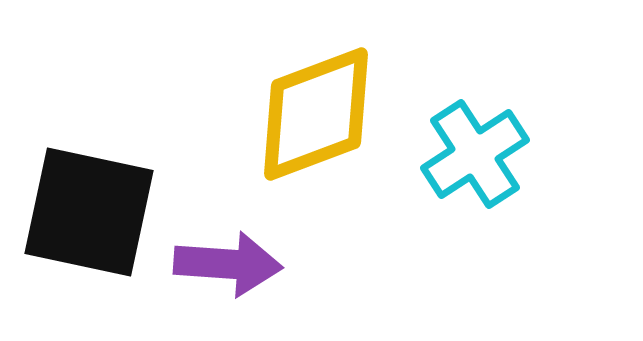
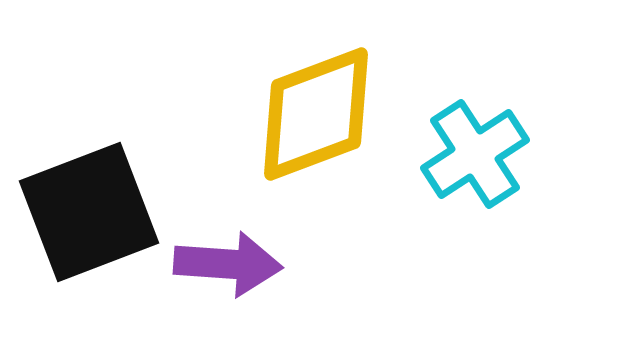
black square: rotated 33 degrees counterclockwise
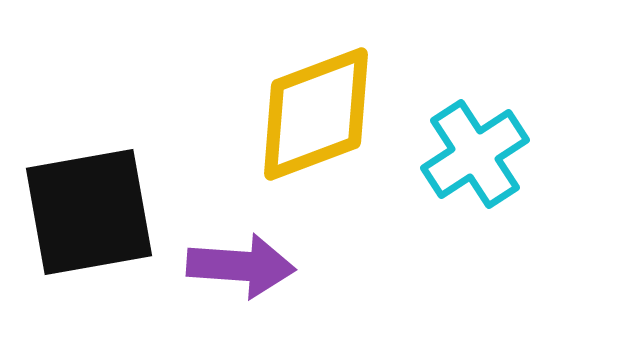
black square: rotated 11 degrees clockwise
purple arrow: moved 13 px right, 2 px down
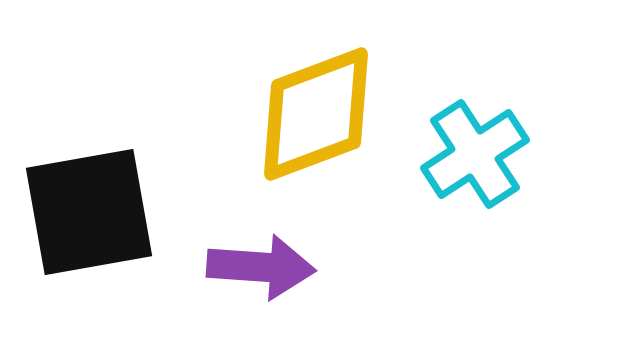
purple arrow: moved 20 px right, 1 px down
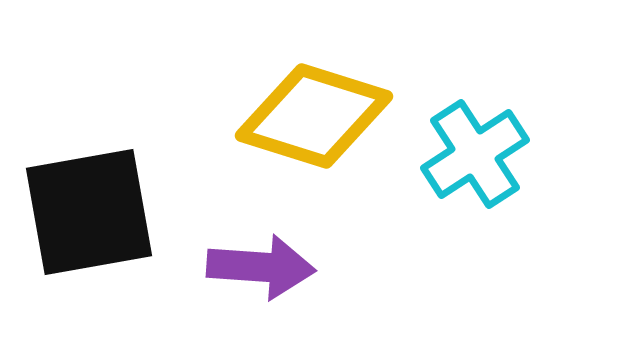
yellow diamond: moved 2 px left, 2 px down; rotated 38 degrees clockwise
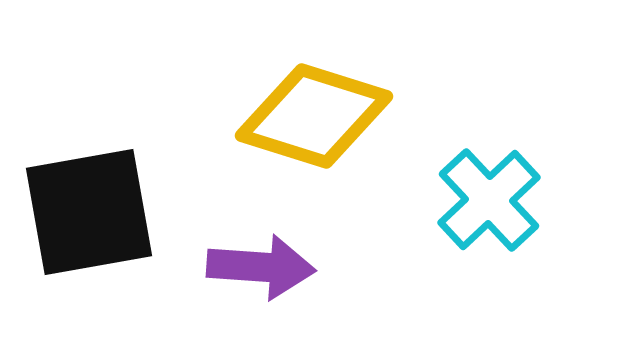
cyan cross: moved 14 px right, 46 px down; rotated 10 degrees counterclockwise
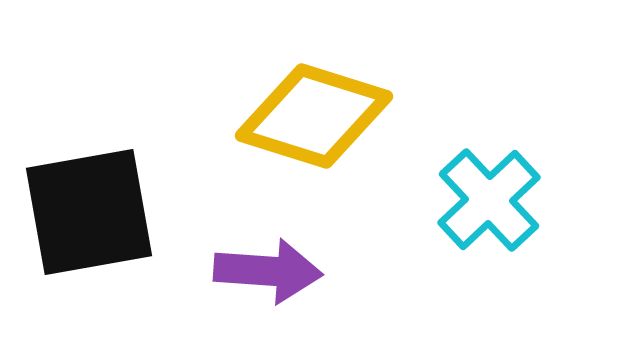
purple arrow: moved 7 px right, 4 px down
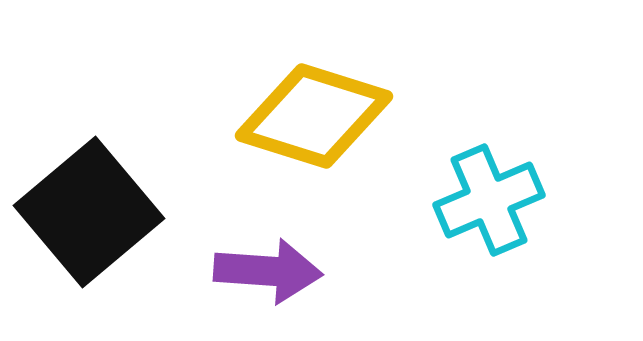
cyan cross: rotated 20 degrees clockwise
black square: rotated 30 degrees counterclockwise
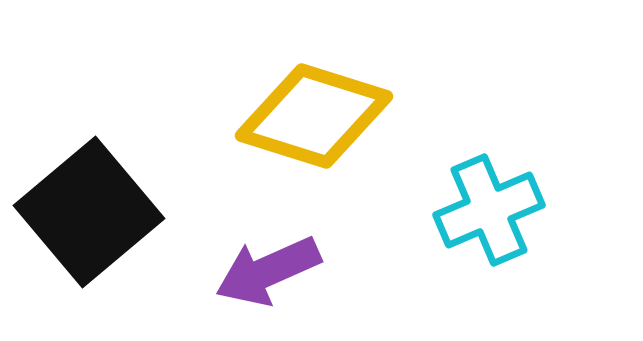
cyan cross: moved 10 px down
purple arrow: rotated 152 degrees clockwise
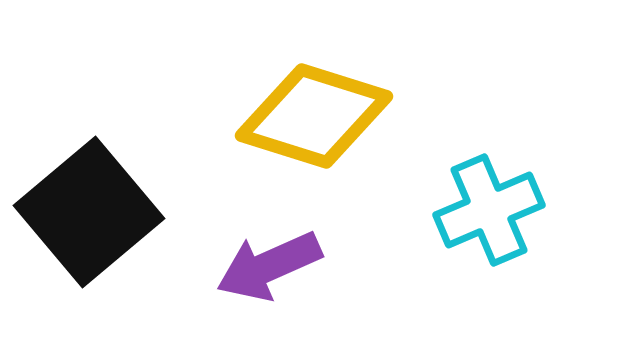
purple arrow: moved 1 px right, 5 px up
